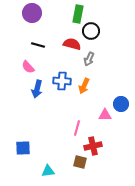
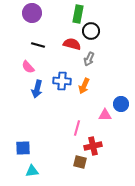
cyan triangle: moved 16 px left
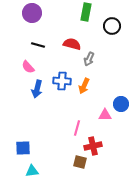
green rectangle: moved 8 px right, 2 px up
black circle: moved 21 px right, 5 px up
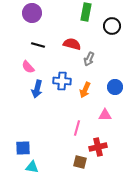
orange arrow: moved 1 px right, 4 px down
blue circle: moved 6 px left, 17 px up
red cross: moved 5 px right, 1 px down
cyan triangle: moved 4 px up; rotated 16 degrees clockwise
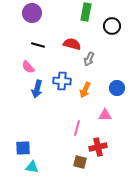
blue circle: moved 2 px right, 1 px down
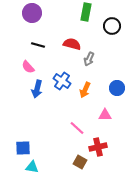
blue cross: rotated 30 degrees clockwise
pink line: rotated 63 degrees counterclockwise
brown square: rotated 16 degrees clockwise
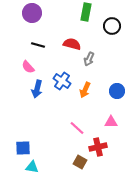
blue circle: moved 3 px down
pink triangle: moved 6 px right, 7 px down
